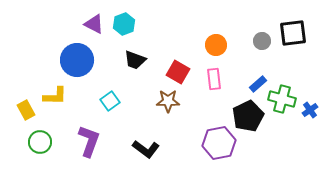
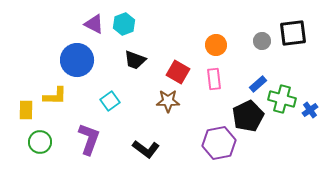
yellow rectangle: rotated 30 degrees clockwise
purple L-shape: moved 2 px up
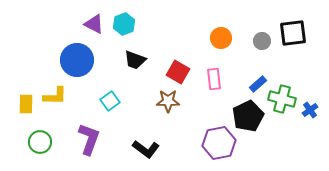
orange circle: moved 5 px right, 7 px up
yellow rectangle: moved 6 px up
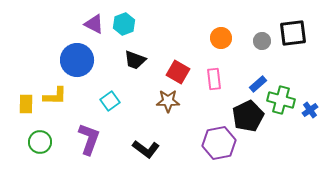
green cross: moved 1 px left, 1 px down
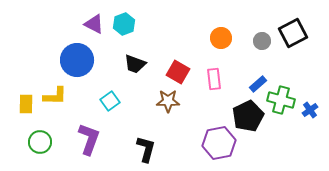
black square: rotated 20 degrees counterclockwise
black trapezoid: moved 4 px down
black L-shape: rotated 112 degrees counterclockwise
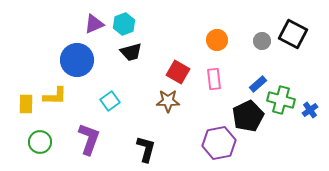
purple triangle: rotated 50 degrees counterclockwise
black square: moved 1 px down; rotated 36 degrees counterclockwise
orange circle: moved 4 px left, 2 px down
black trapezoid: moved 4 px left, 12 px up; rotated 35 degrees counterclockwise
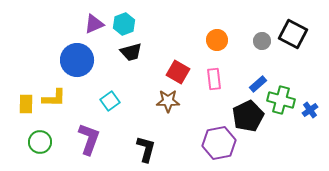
yellow L-shape: moved 1 px left, 2 px down
